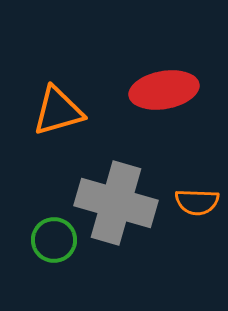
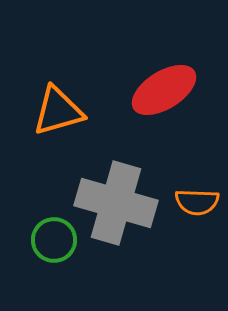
red ellipse: rotated 22 degrees counterclockwise
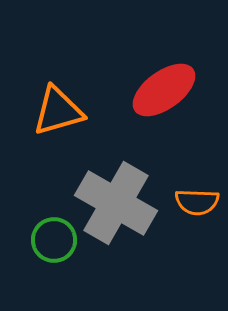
red ellipse: rotated 4 degrees counterclockwise
gray cross: rotated 14 degrees clockwise
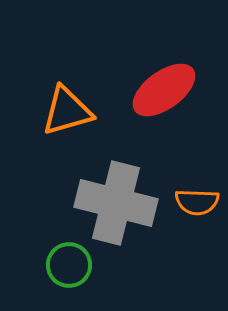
orange triangle: moved 9 px right
gray cross: rotated 16 degrees counterclockwise
green circle: moved 15 px right, 25 px down
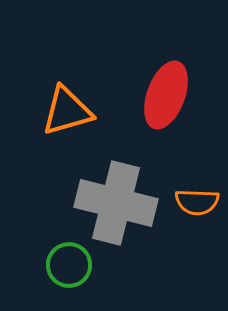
red ellipse: moved 2 px right, 5 px down; rotated 34 degrees counterclockwise
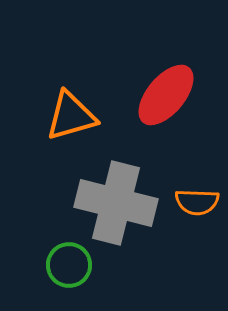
red ellipse: rotated 20 degrees clockwise
orange triangle: moved 4 px right, 5 px down
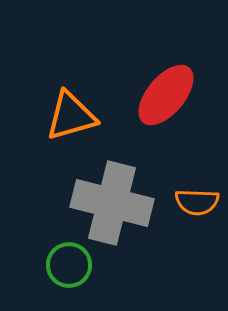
gray cross: moved 4 px left
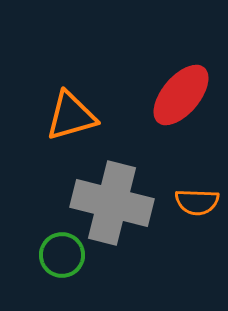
red ellipse: moved 15 px right
green circle: moved 7 px left, 10 px up
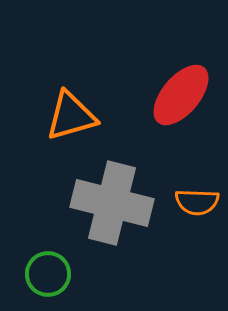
green circle: moved 14 px left, 19 px down
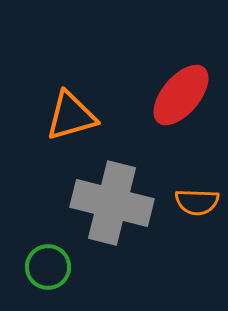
green circle: moved 7 px up
